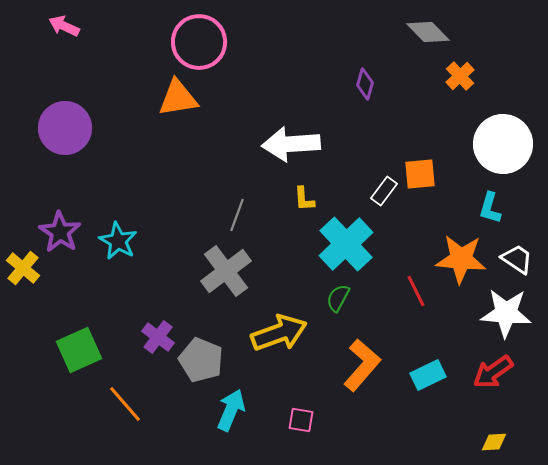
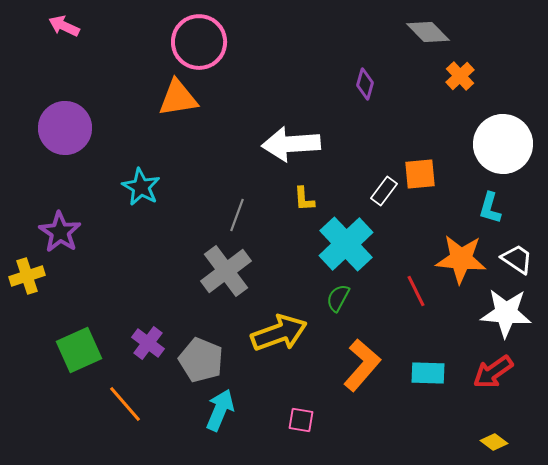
cyan star: moved 23 px right, 54 px up
yellow cross: moved 4 px right, 8 px down; rotated 32 degrees clockwise
purple cross: moved 10 px left, 6 px down
cyan rectangle: moved 2 px up; rotated 28 degrees clockwise
cyan arrow: moved 11 px left
yellow diamond: rotated 40 degrees clockwise
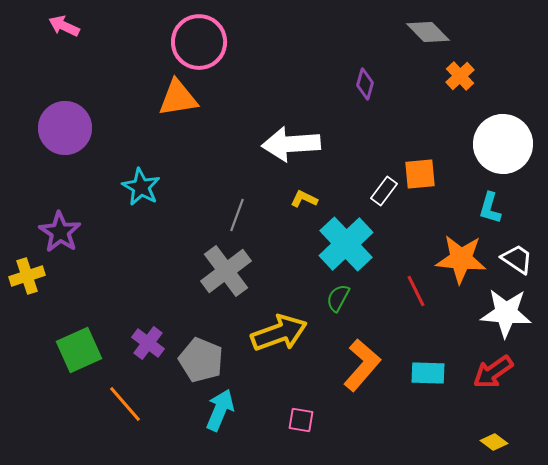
yellow L-shape: rotated 120 degrees clockwise
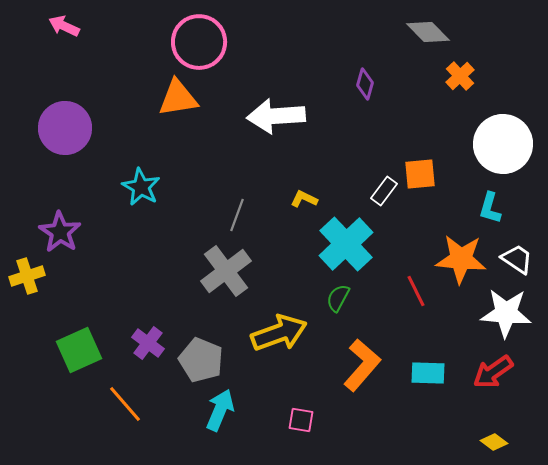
white arrow: moved 15 px left, 28 px up
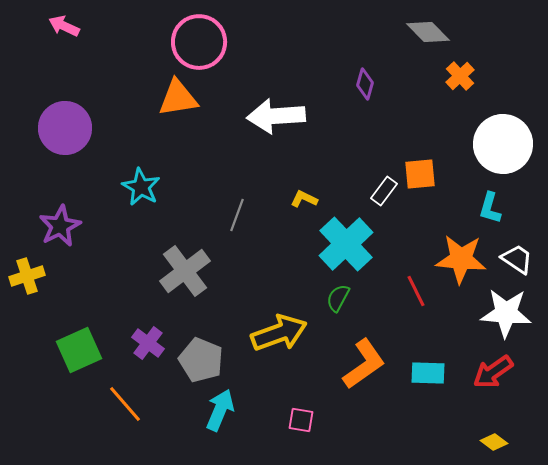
purple star: moved 6 px up; rotated 12 degrees clockwise
gray cross: moved 41 px left
orange L-shape: moved 2 px right, 1 px up; rotated 14 degrees clockwise
